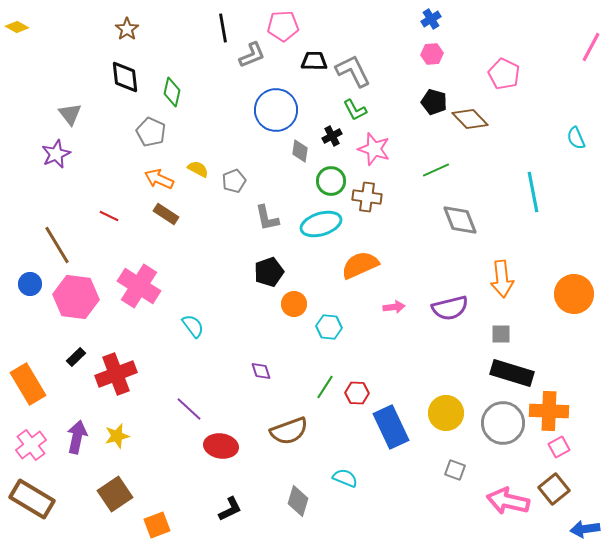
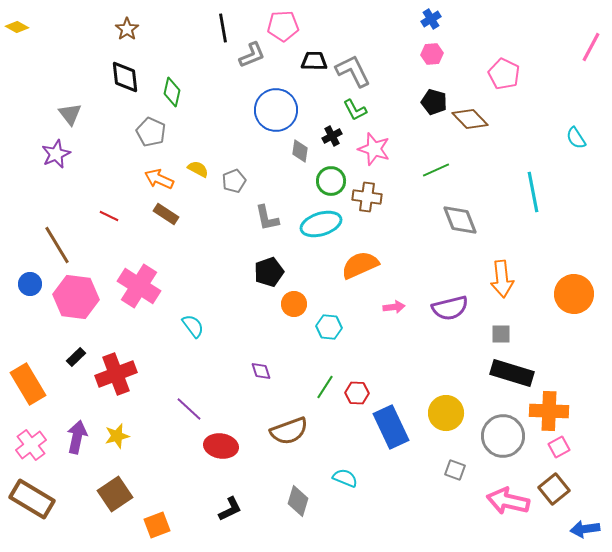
cyan semicircle at (576, 138): rotated 10 degrees counterclockwise
gray circle at (503, 423): moved 13 px down
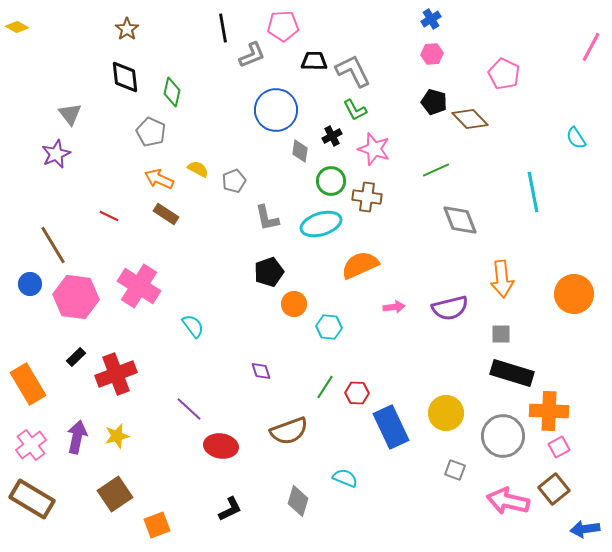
brown line at (57, 245): moved 4 px left
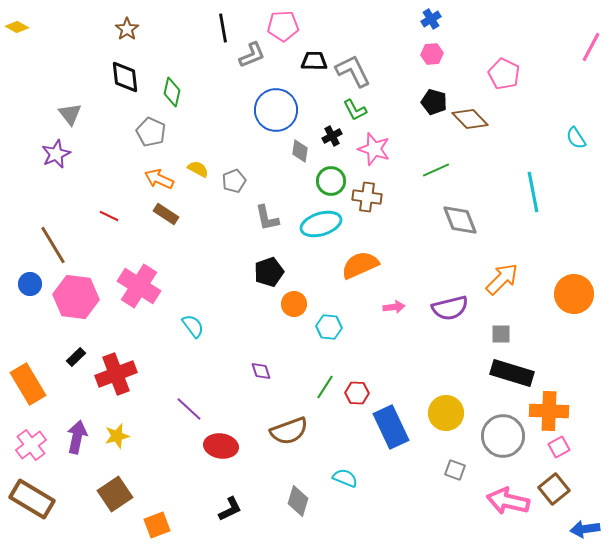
orange arrow at (502, 279): rotated 129 degrees counterclockwise
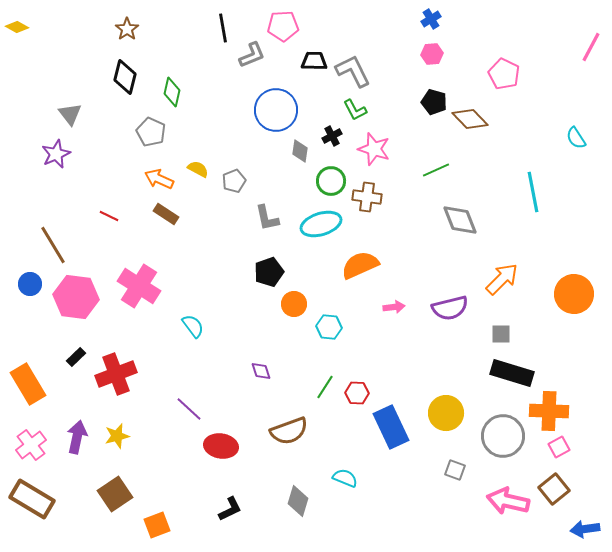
black diamond at (125, 77): rotated 20 degrees clockwise
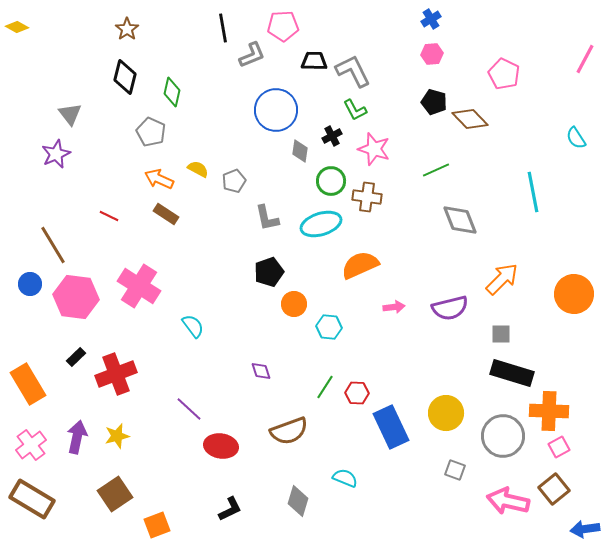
pink line at (591, 47): moved 6 px left, 12 px down
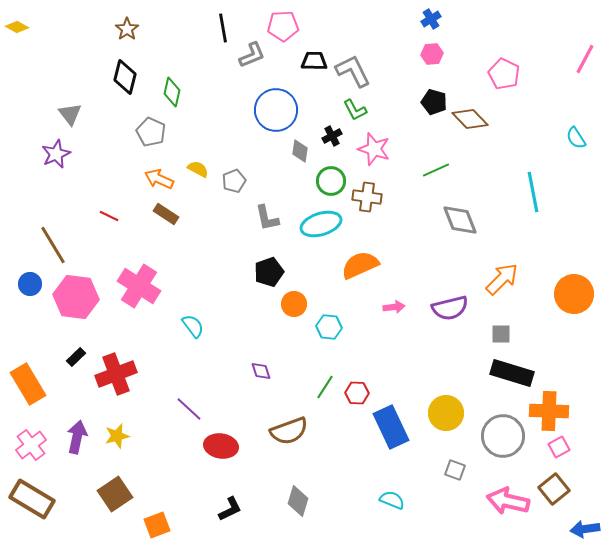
cyan semicircle at (345, 478): moved 47 px right, 22 px down
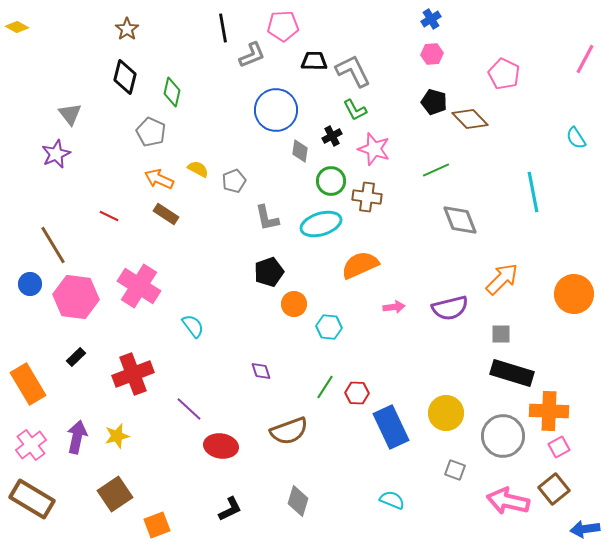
red cross at (116, 374): moved 17 px right
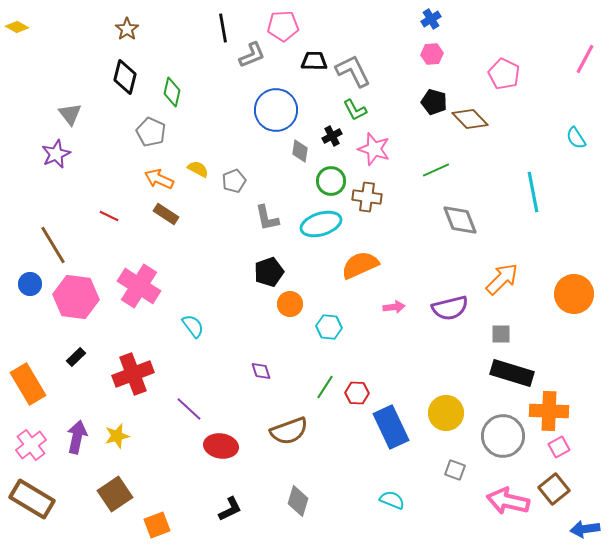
orange circle at (294, 304): moved 4 px left
